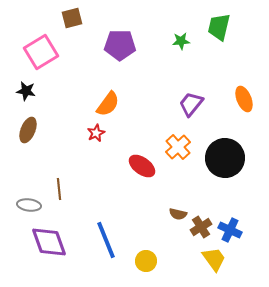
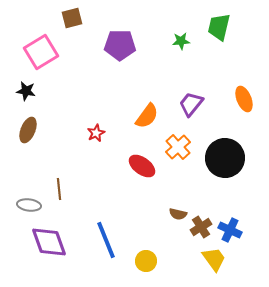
orange semicircle: moved 39 px right, 12 px down
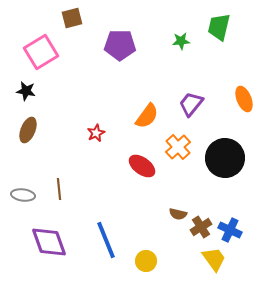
gray ellipse: moved 6 px left, 10 px up
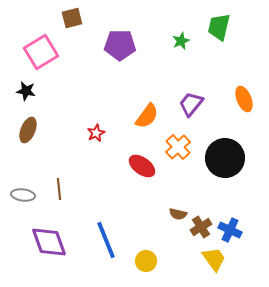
green star: rotated 18 degrees counterclockwise
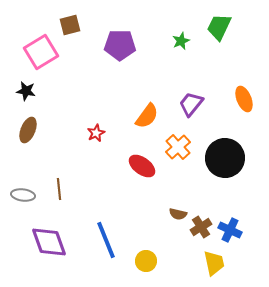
brown square: moved 2 px left, 7 px down
green trapezoid: rotated 12 degrees clockwise
yellow trapezoid: moved 4 px down; rotated 24 degrees clockwise
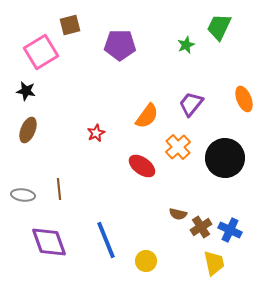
green star: moved 5 px right, 4 px down
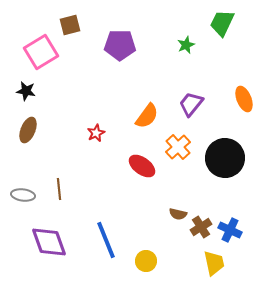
green trapezoid: moved 3 px right, 4 px up
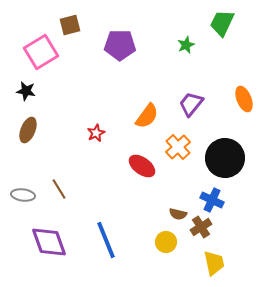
brown line: rotated 25 degrees counterclockwise
blue cross: moved 18 px left, 30 px up
yellow circle: moved 20 px right, 19 px up
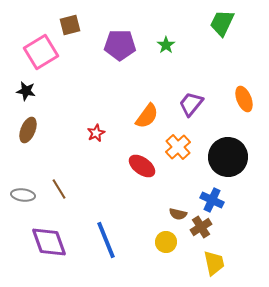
green star: moved 20 px left; rotated 12 degrees counterclockwise
black circle: moved 3 px right, 1 px up
